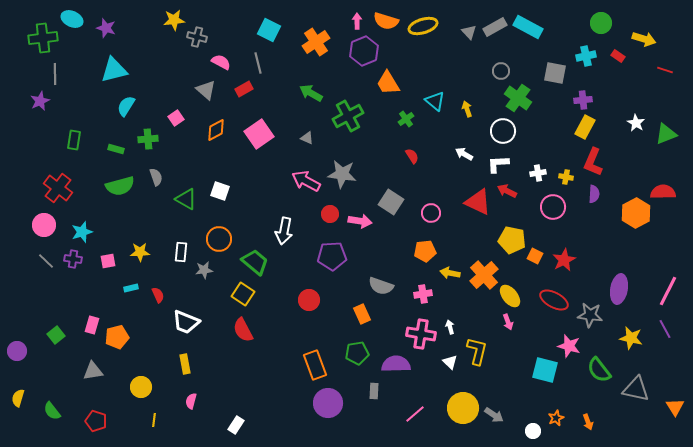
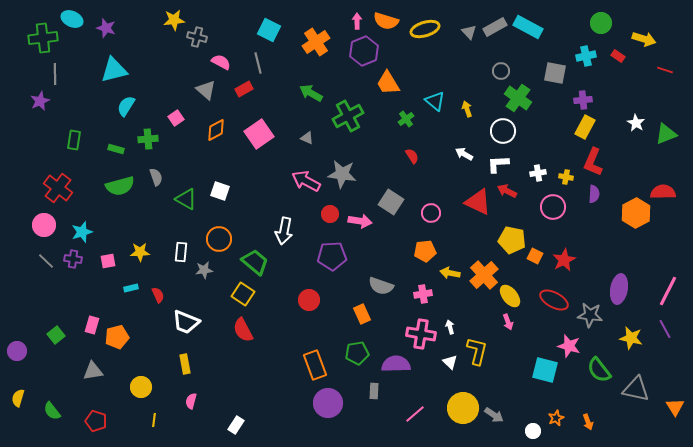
yellow ellipse at (423, 26): moved 2 px right, 3 px down
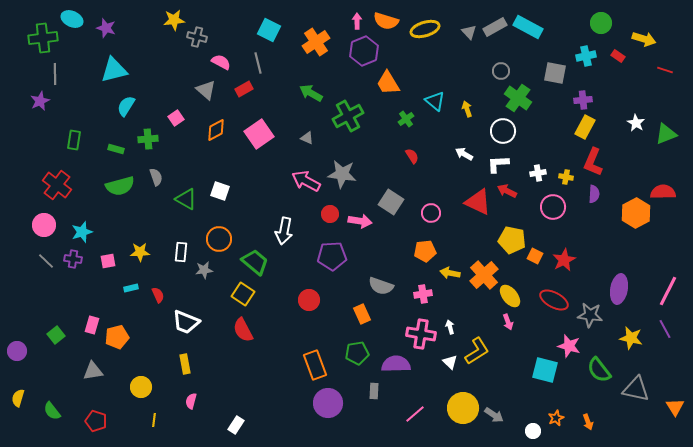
red cross at (58, 188): moved 1 px left, 3 px up
yellow L-shape at (477, 351): rotated 44 degrees clockwise
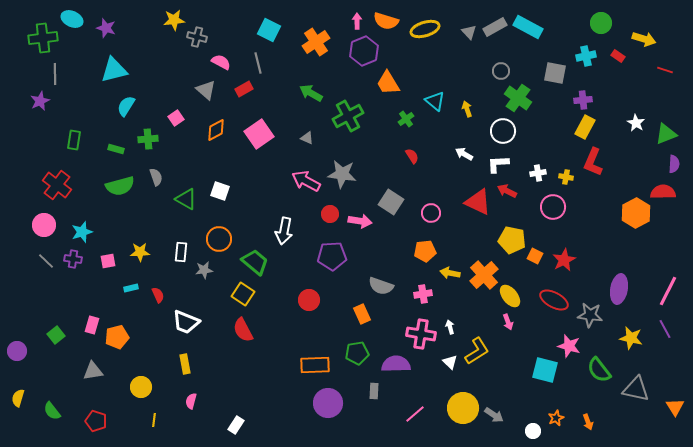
purple semicircle at (594, 194): moved 80 px right, 30 px up
orange rectangle at (315, 365): rotated 72 degrees counterclockwise
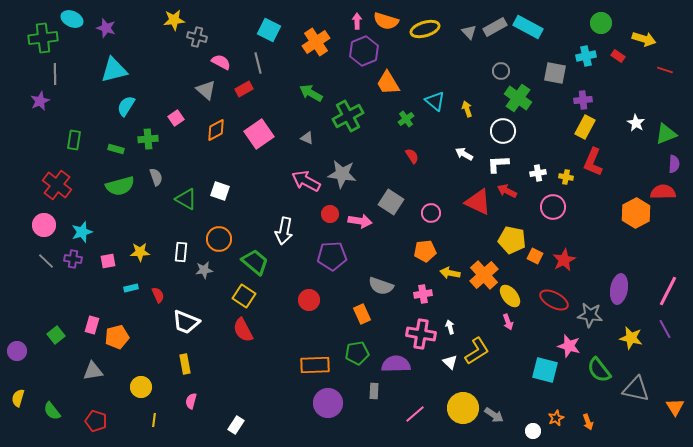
yellow square at (243, 294): moved 1 px right, 2 px down
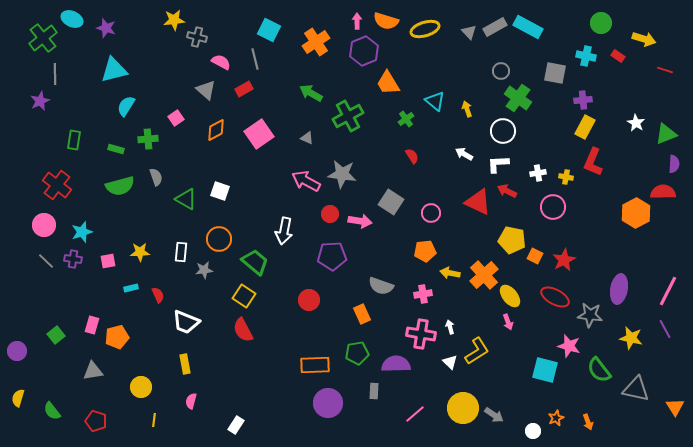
green cross at (43, 38): rotated 32 degrees counterclockwise
cyan cross at (586, 56): rotated 24 degrees clockwise
gray line at (258, 63): moved 3 px left, 4 px up
red ellipse at (554, 300): moved 1 px right, 3 px up
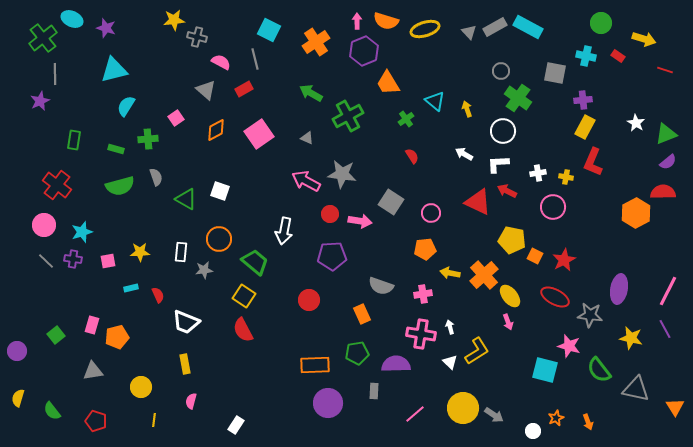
purple semicircle at (674, 164): moved 6 px left, 2 px up; rotated 48 degrees clockwise
orange pentagon at (425, 251): moved 2 px up
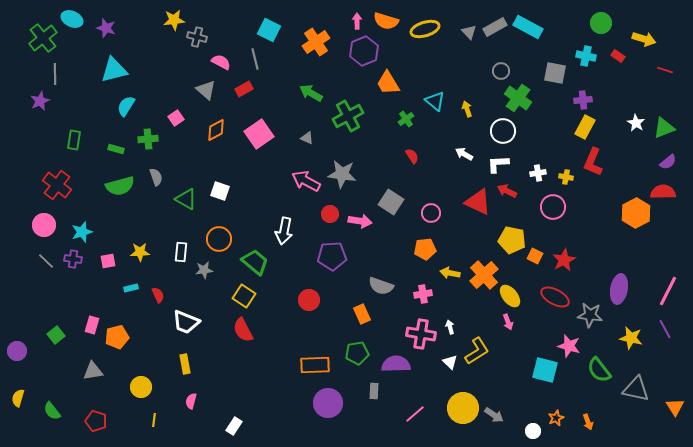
green triangle at (666, 134): moved 2 px left, 6 px up
white rectangle at (236, 425): moved 2 px left, 1 px down
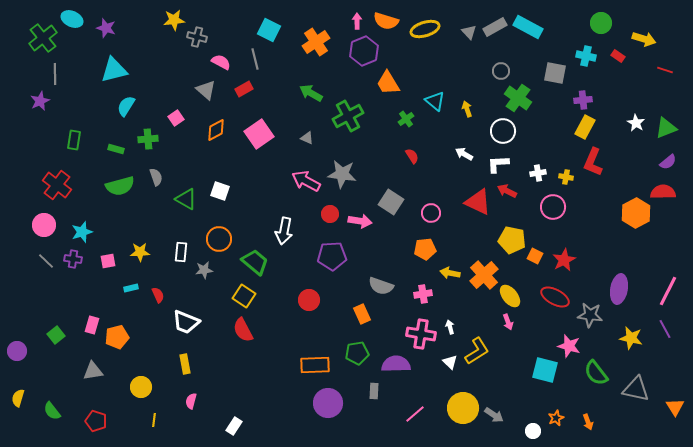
green triangle at (664, 128): moved 2 px right
green semicircle at (599, 370): moved 3 px left, 3 px down
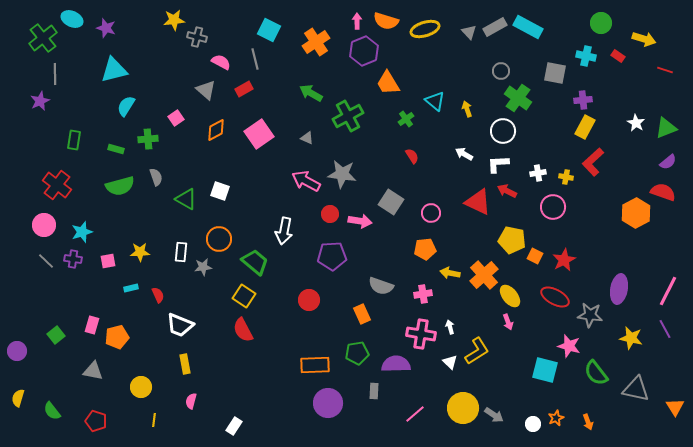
red L-shape at (593, 162): rotated 24 degrees clockwise
red semicircle at (663, 192): rotated 20 degrees clockwise
gray star at (204, 270): moved 1 px left, 3 px up
white trapezoid at (186, 322): moved 6 px left, 3 px down
gray triangle at (93, 371): rotated 20 degrees clockwise
white circle at (533, 431): moved 7 px up
